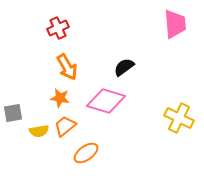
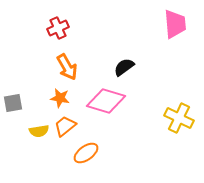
gray square: moved 10 px up
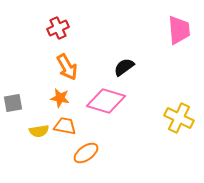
pink trapezoid: moved 4 px right, 6 px down
orange trapezoid: rotated 50 degrees clockwise
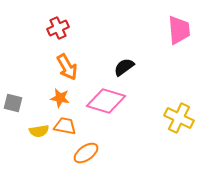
gray square: rotated 24 degrees clockwise
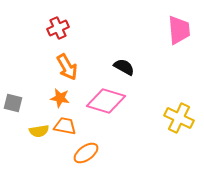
black semicircle: rotated 65 degrees clockwise
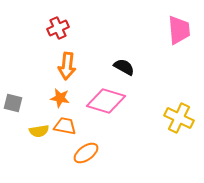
orange arrow: moved 1 px up; rotated 36 degrees clockwise
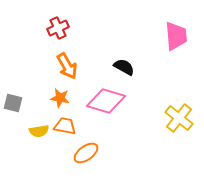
pink trapezoid: moved 3 px left, 6 px down
orange arrow: rotated 36 degrees counterclockwise
yellow cross: rotated 12 degrees clockwise
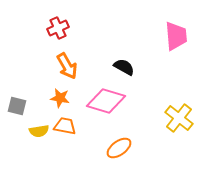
gray square: moved 4 px right, 3 px down
orange ellipse: moved 33 px right, 5 px up
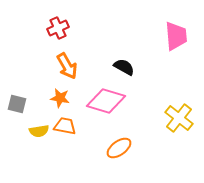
gray square: moved 2 px up
